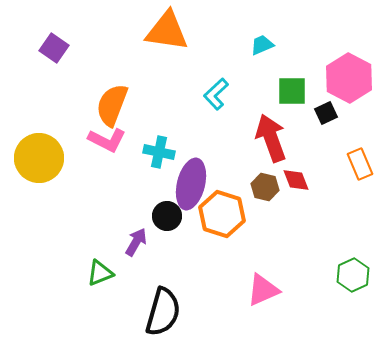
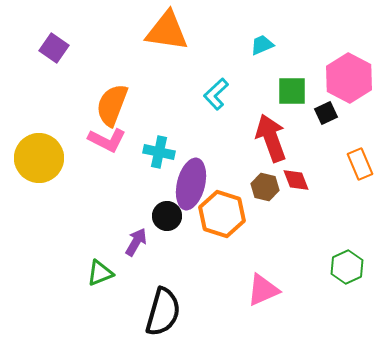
green hexagon: moved 6 px left, 8 px up
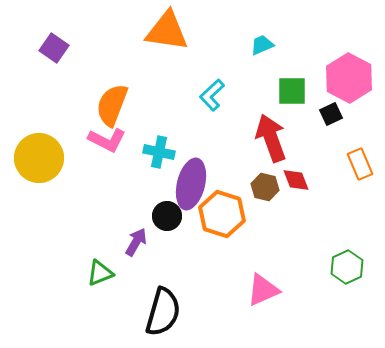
cyan L-shape: moved 4 px left, 1 px down
black square: moved 5 px right, 1 px down
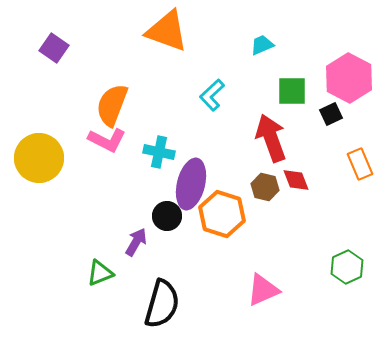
orange triangle: rotated 12 degrees clockwise
black semicircle: moved 1 px left, 8 px up
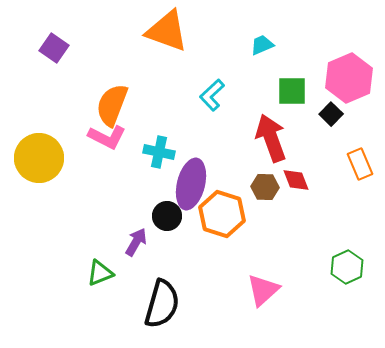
pink hexagon: rotated 9 degrees clockwise
black square: rotated 20 degrees counterclockwise
pink L-shape: moved 3 px up
brown hexagon: rotated 12 degrees counterclockwise
pink triangle: rotated 18 degrees counterclockwise
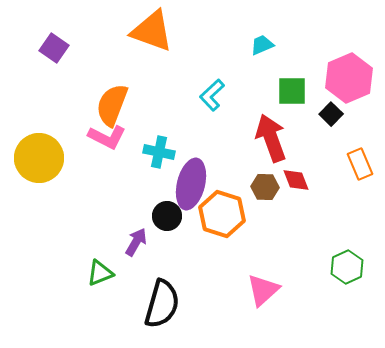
orange triangle: moved 15 px left
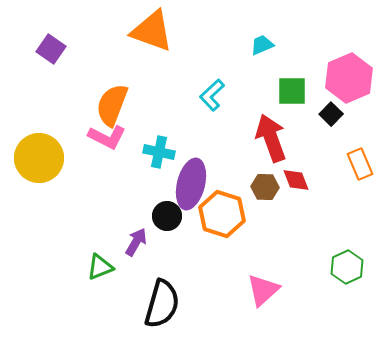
purple square: moved 3 px left, 1 px down
green triangle: moved 6 px up
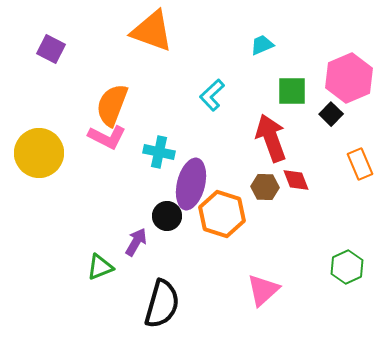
purple square: rotated 8 degrees counterclockwise
yellow circle: moved 5 px up
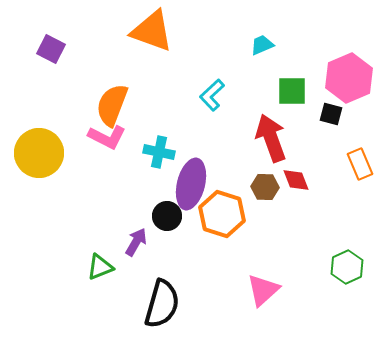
black square: rotated 30 degrees counterclockwise
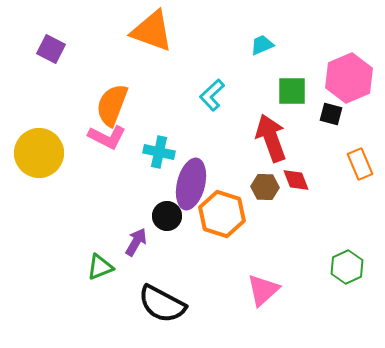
black semicircle: rotated 102 degrees clockwise
